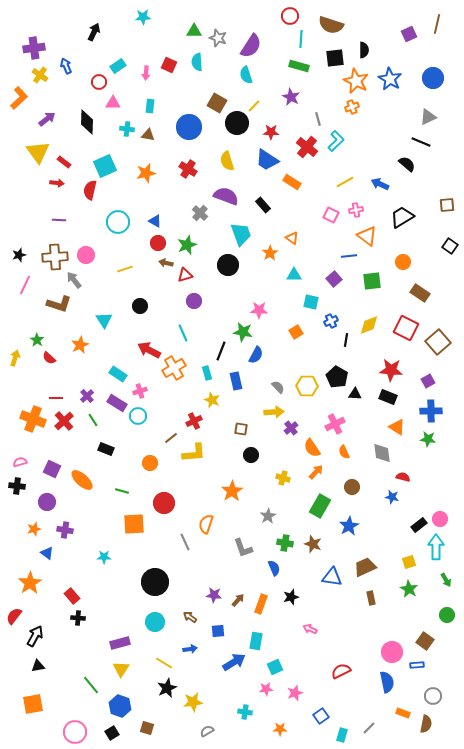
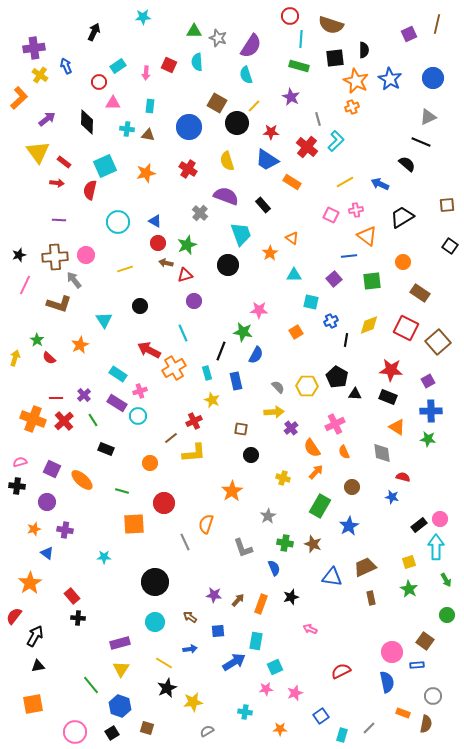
purple cross at (87, 396): moved 3 px left, 1 px up
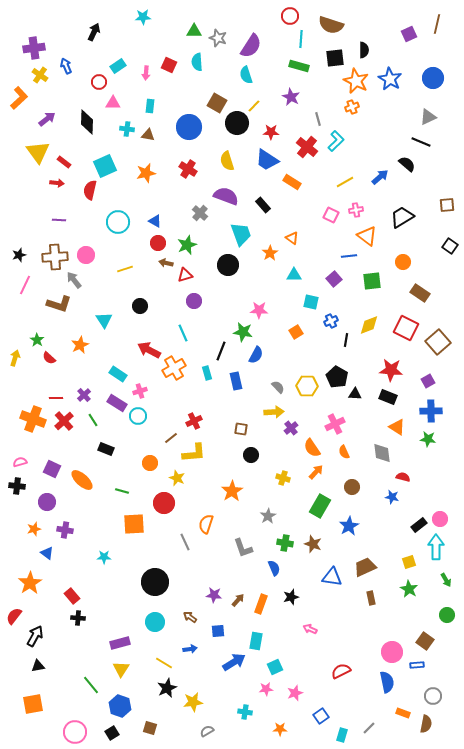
blue arrow at (380, 184): moved 7 px up; rotated 114 degrees clockwise
yellow star at (212, 400): moved 35 px left, 78 px down
brown square at (147, 728): moved 3 px right
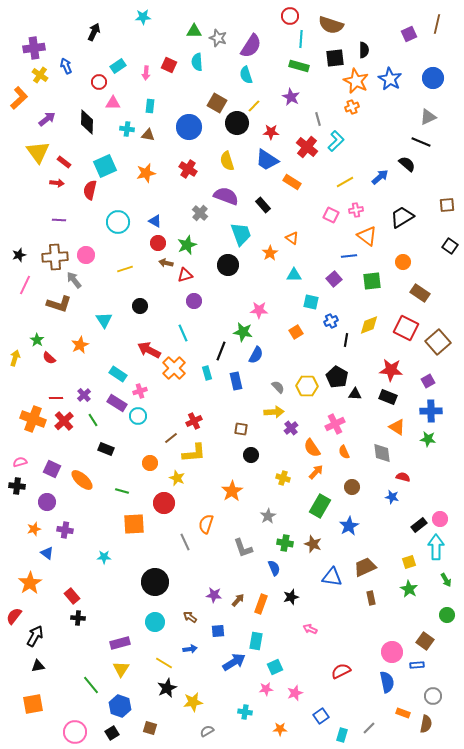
orange cross at (174, 368): rotated 15 degrees counterclockwise
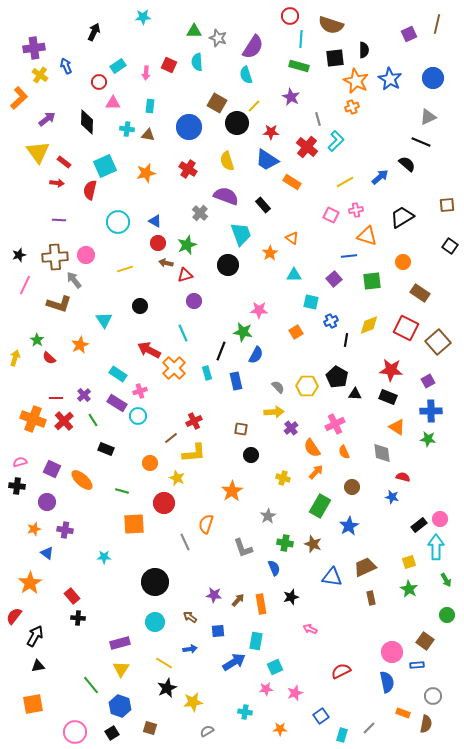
purple semicircle at (251, 46): moved 2 px right, 1 px down
orange triangle at (367, 236): rotated 20 degrees counterclockwise
orange rectangle at (261, 604): rotated 30 degrees counterclockwise
